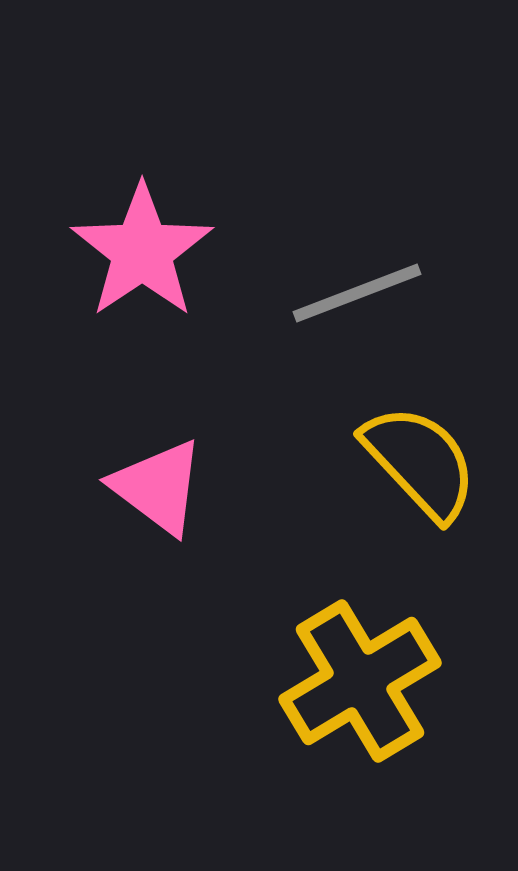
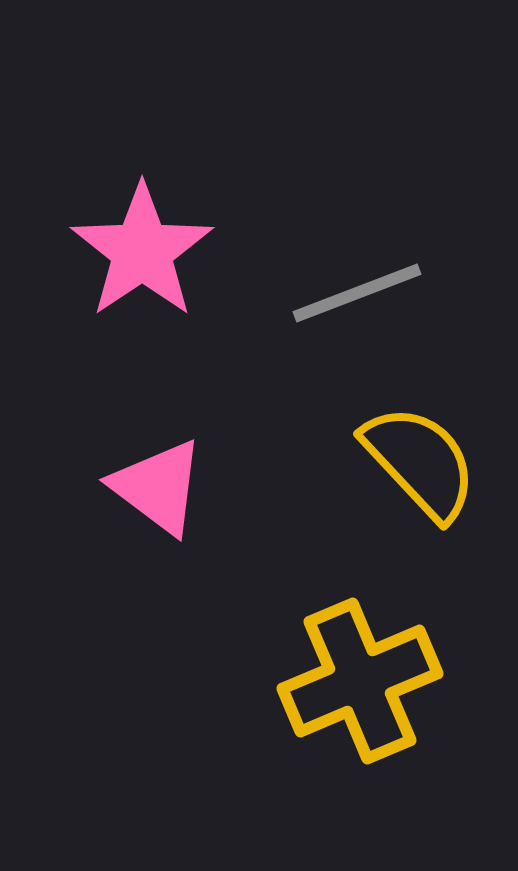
yellow cross: rotated 8 degrees clockwise
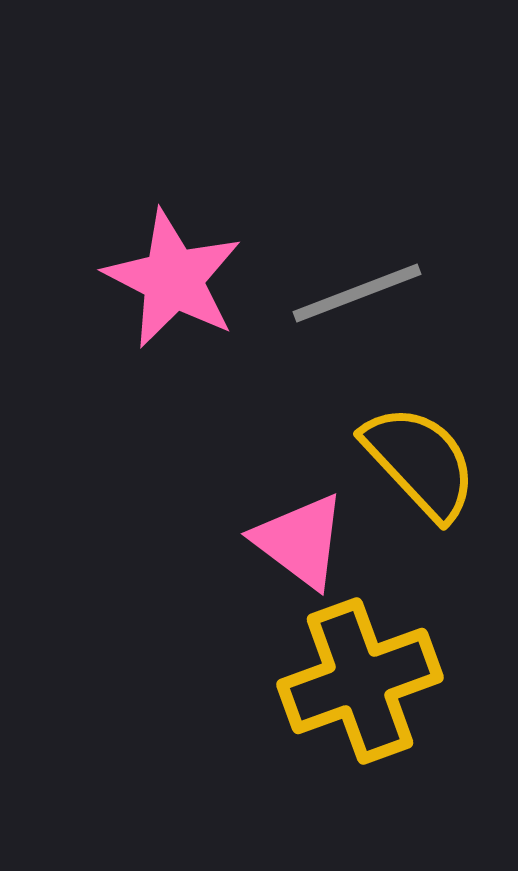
pink star: moved 31 px right, 28 px down; rotated 11 degrees counterclockwise
pink triangle: moved 142 px right, 54 px down
yellow cross: rotated 3 degrees clockwise
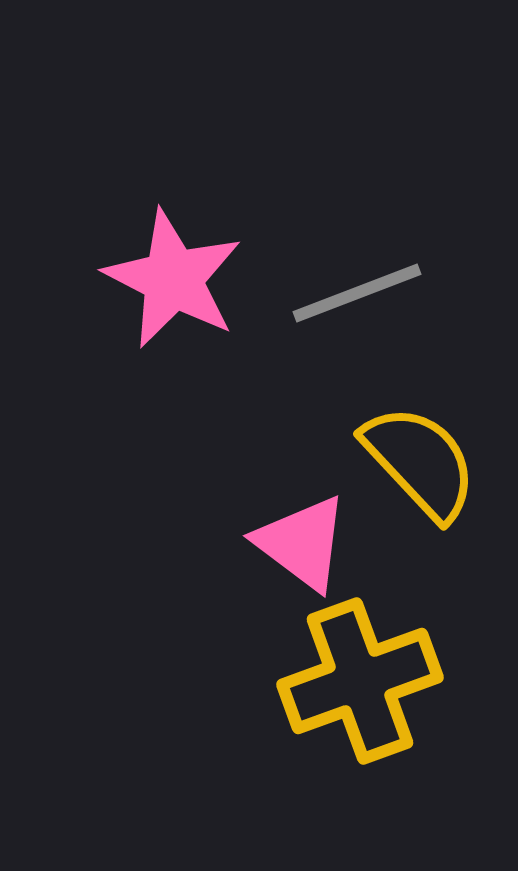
pink triangle: moved 2 px right, 2 px down
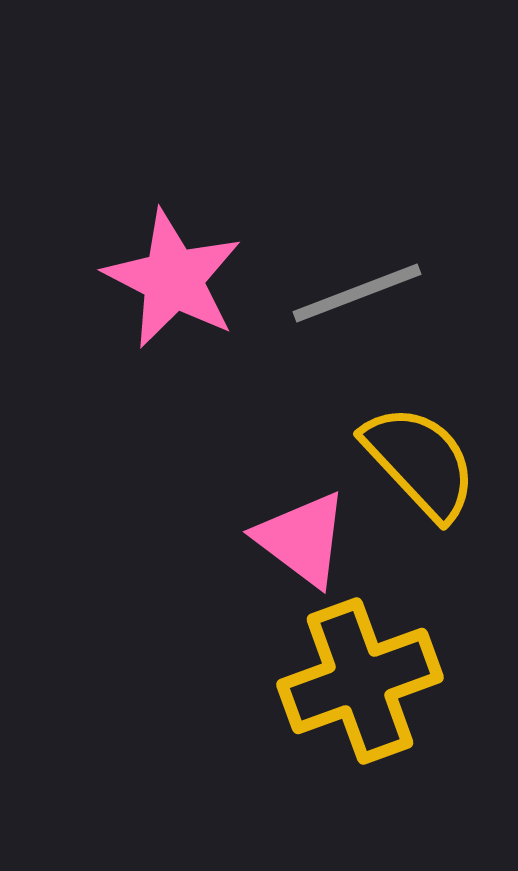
pink triangle: moved 4 px up
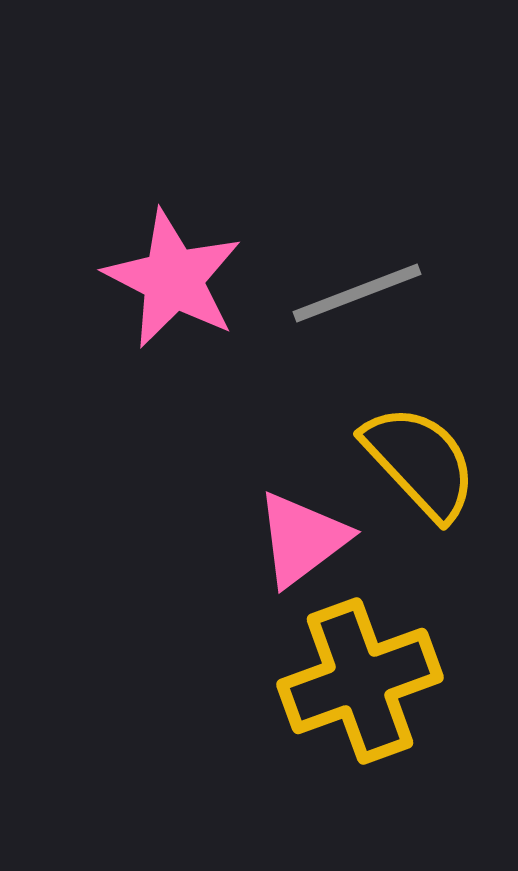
pink triangle: rotated 46 degrees clockwise
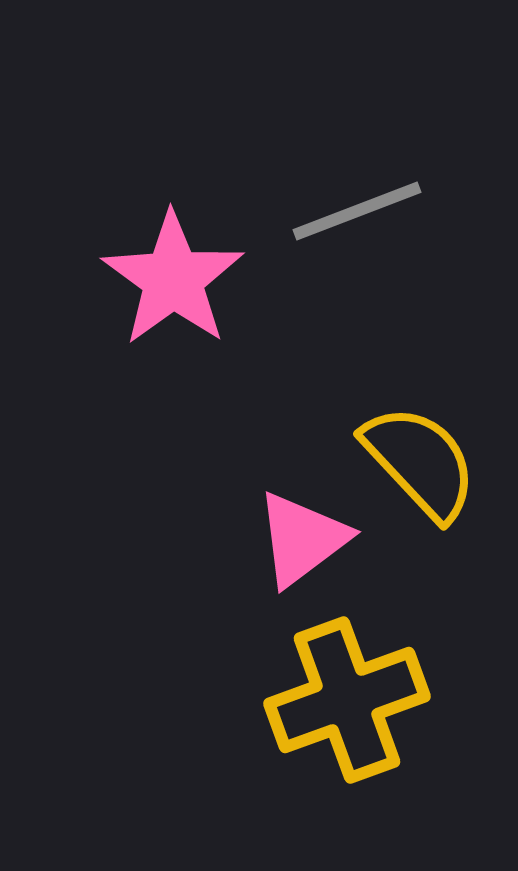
pink star: rotated 9 degrees clockwise
gray line: moved 82 px up
yellow cross: moved 13 px left, 19 px down
